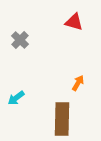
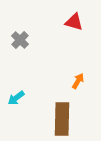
orange arrow: moved 2 px up
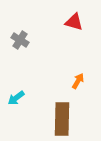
gray cross: rotated 12 degrees counterclockwise
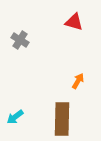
cyan arrow: moved 1 px left, 19 px down
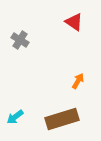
red triangle: rotated 18 degrees clockwise
brown rectangle: rotated 72 degrees clockwise
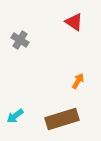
cyan arrow: moved 1 px up
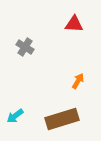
red triangle: moved 2 px down; rotated 30 degrees counterclockwise
gray cross: moved 5 px right, 7 px down
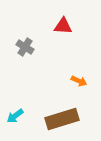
red triangle: moved 11 px left, 2 px down
orange arrow: moved 1 px right; rotated 84 degrees clockwise
